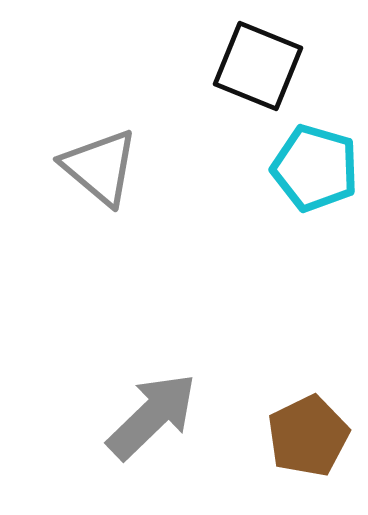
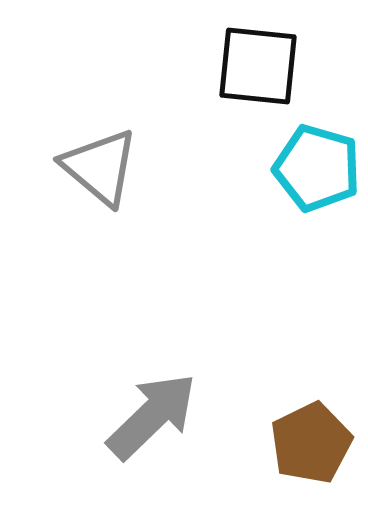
black square: rotated 16 degrees counterclockwise
cyan pentagon: moved 2 px right
brown pentagon: moved 3 px right, 7 px down
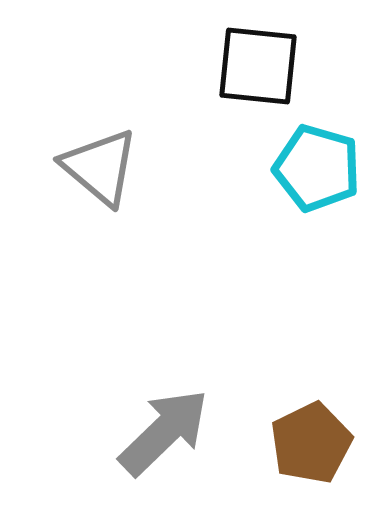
gray arrow: moved 12 px right, 16 px down
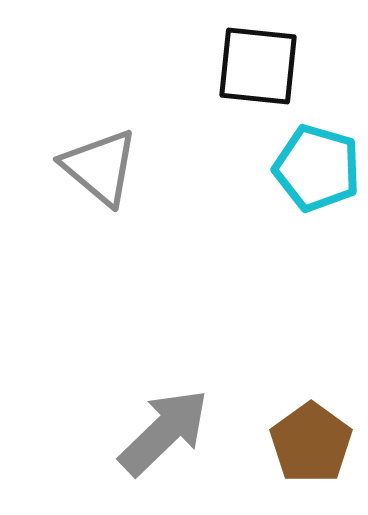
brown pentagon: rotated 10 degrees counterclockwise
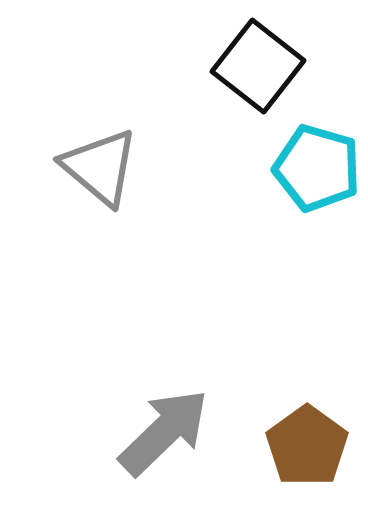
black square: rotated 32 degrees clockwise
brown pentagon: moved 4 px left, 3 px down
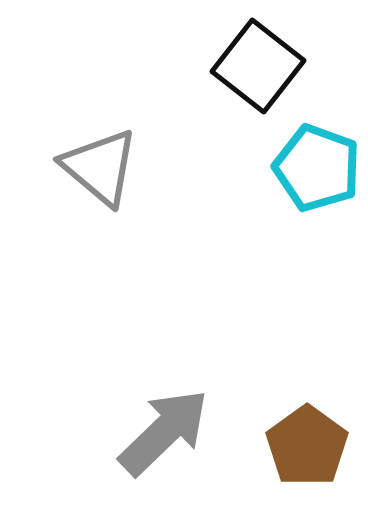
cyan pentagon: rotated 4 degrees clockwise
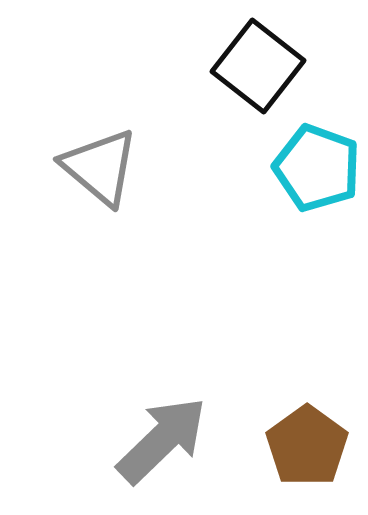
gray arrow: moved 2 px left, 8 px down
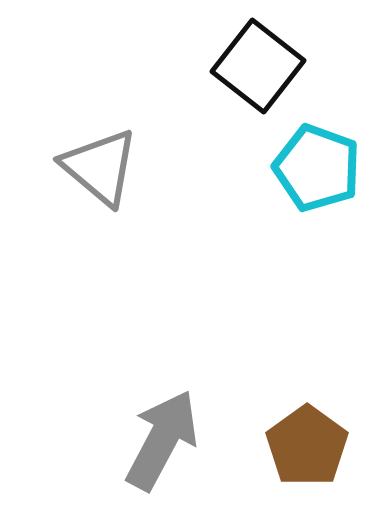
gray arrow: rotated 18 degrees counterclockwise
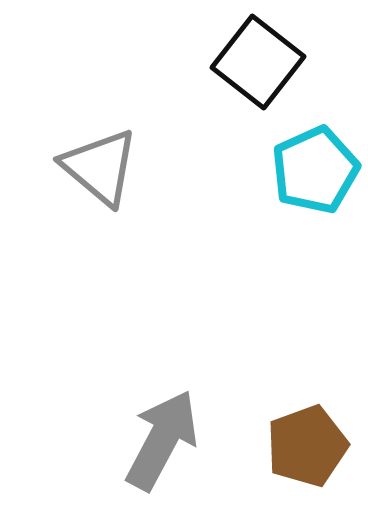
black square: moved 4 px up
cyan pentagon: moved 2 px left, 2 px down; rotated 28 degrees clockwise
brown pentagon: rotated 16 degrees clockwise
